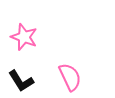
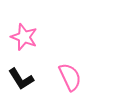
black L-shape: moved 2 px up
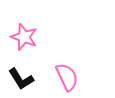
pink semicircle: moved 3 px left
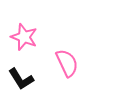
pink semicircle: moved 14 px up
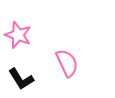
pink star: moved 6 px left, 2 px up
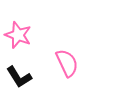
black L-shape: moved 2 px left, 2 px up
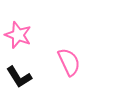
pink semicircle: moved 2 px right, 1 px up
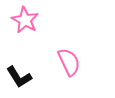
pink star: moved 7 px right, 15 px up; rotated 8 degrees clockwise
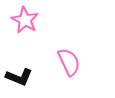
black L-shape: rotated 36 degrees counterclockwise
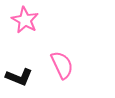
pink semicircle: moved 7 px left, 3 px down
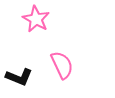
pink star: moved 11 px right, 1 px up
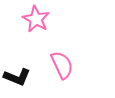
black L-shape: moved 2 px left
